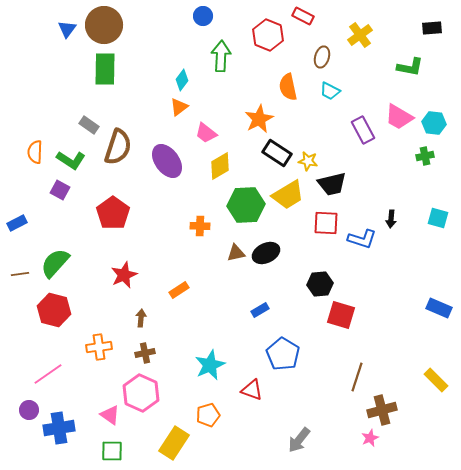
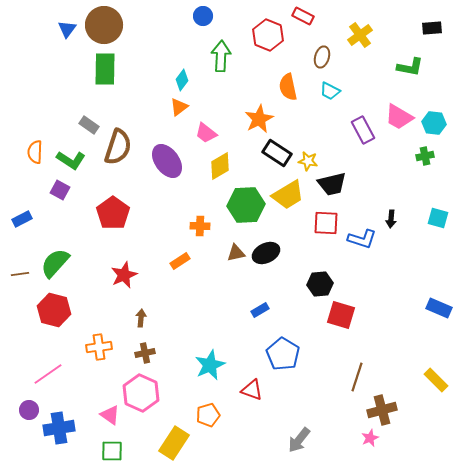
blue rectangle at (17, 223): moved 5 px right, 4 px up
orange rectangle at (179, 290): moved 1 px right, 29 px up
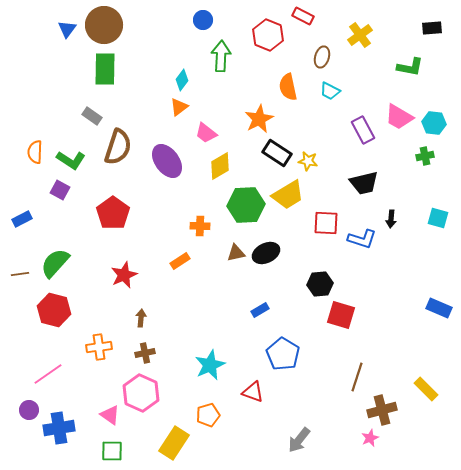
blue circle at (203, 16): moved 4 px down
gray rectangle at (89, 125): moved 3 px right, 9 px up
black trapezoid at (332, 184): moved 32 px right, 1 px up
yellow rectangle at (436, 380): moved 10 px left, 9 px down
red triangle at (252, 390): moved 1 px right, 2 px down
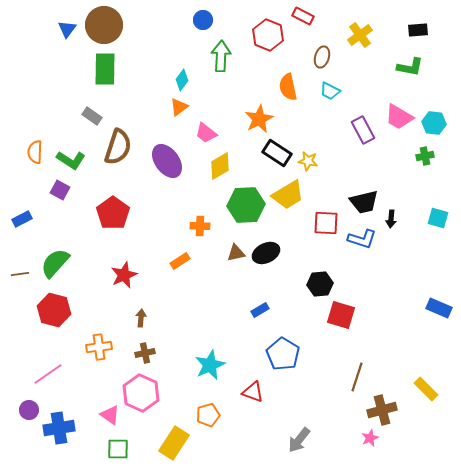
black rectangle at (432, 28): moved 14 px left, 2 px down
black trapezoid at (364, 183): moved 19 px down
green square at (112, 451): moved 6 px right, 2 px up
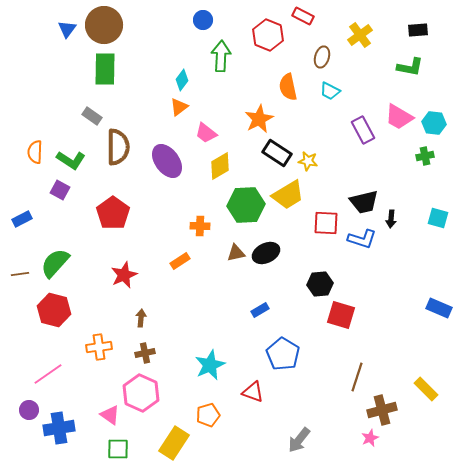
brown semicircle at (118, 147): rotated 18 degrees counterclockwise
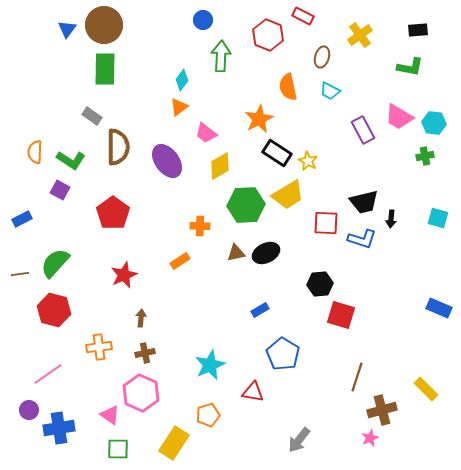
yellow star at (308, 161): rotated 18 degrees clockwise
red triangle at (253, 392): rotated 10 degrees counterclockwise
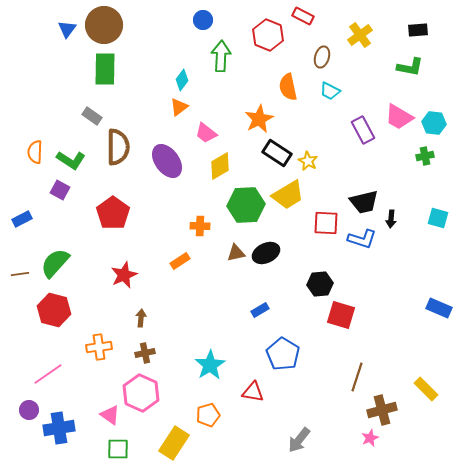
cyan star at (210, 365): rotated 8 degrees counterclockwise
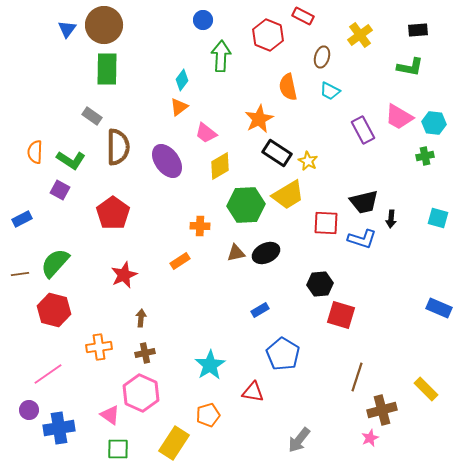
green rectangle at (105, 69): moved 2 px right
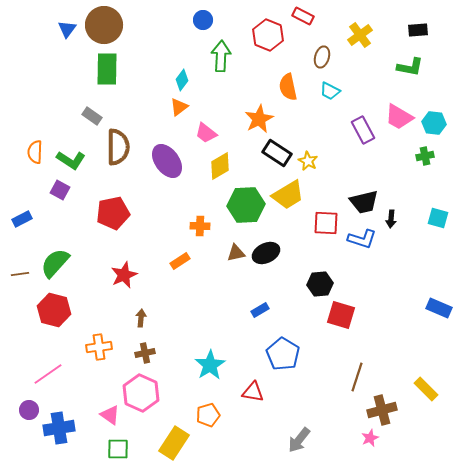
red pentagon at (113, 213): rotated 24 degrees clockwise
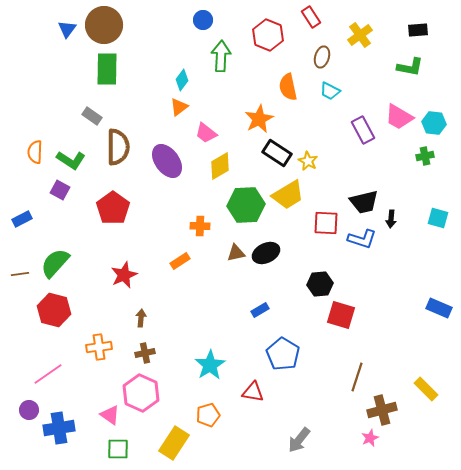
red rectangle at (303, 16): moved 8 px right, 1 px down; rotated 30 degrees clockwise
red pentagon at (113, 213): moved 5 px up; rotated 24 degrees counterclockwise
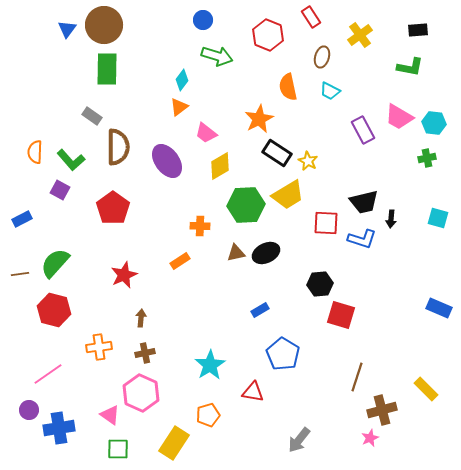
green arrow at (221, 56): moved 4 px left; rotated 104 degrees clockwise
green cross at (425, 156): moved 2 px right, 2 px down
green L-shape at (71, 160): rotated 16 degrees clockwise
